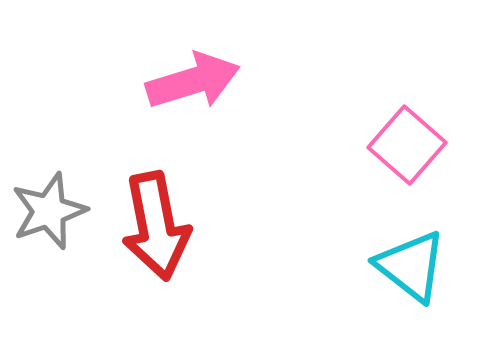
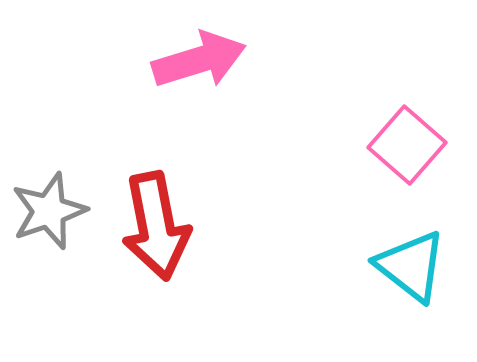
pink arrow: moved 6 px right, 21 px up
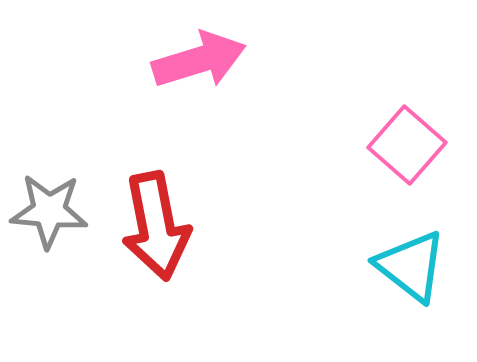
gray star: rotated 24 degrees clockwise
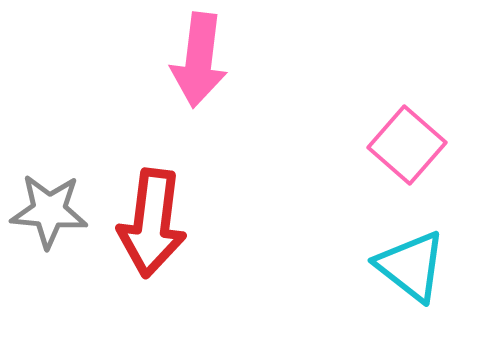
pink arrow: rotated 114 degrees clockwise
red arrow: moved 4 px left, 3 px up; rotated 18 degrees clockwise
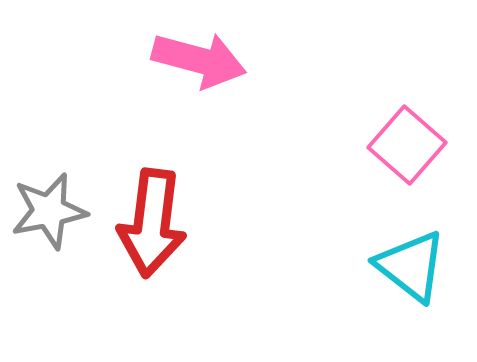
pink arrow: rotated 82 degrees counterclockwise
gray star: rotated 16 degrees counterclockwise
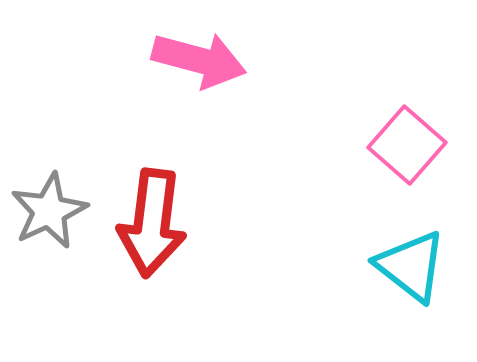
gray star: rotated 14 degrees counterclockwise
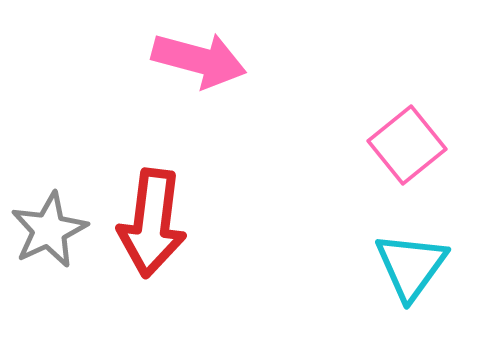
pink square: rotated 10 degrees clockwise
gray star: moved 19 px down
cyan triangle: rotated 28 degrees clockwise
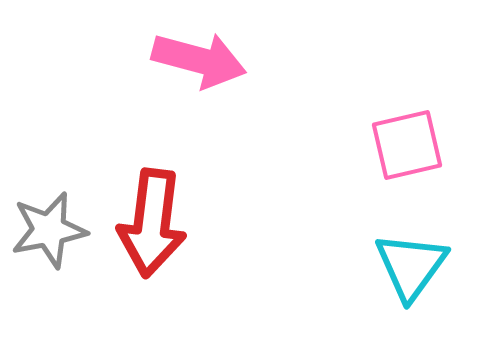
pink square: rotated 26 degrees clockwise
gray star: rotated 14 degrees clockwise
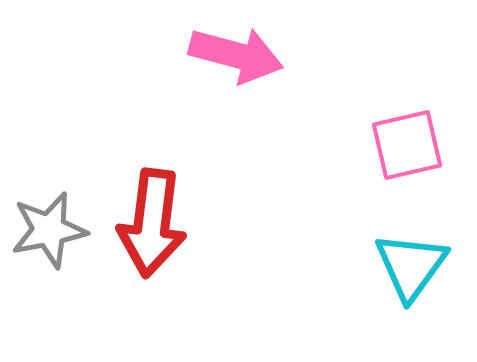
pink arrow: moved 37 px right, 5 px up
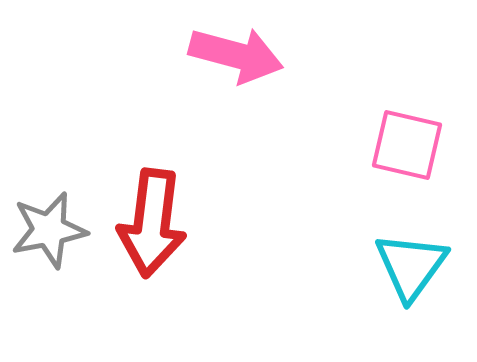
pink square: rotated 26 degrees clockwise
